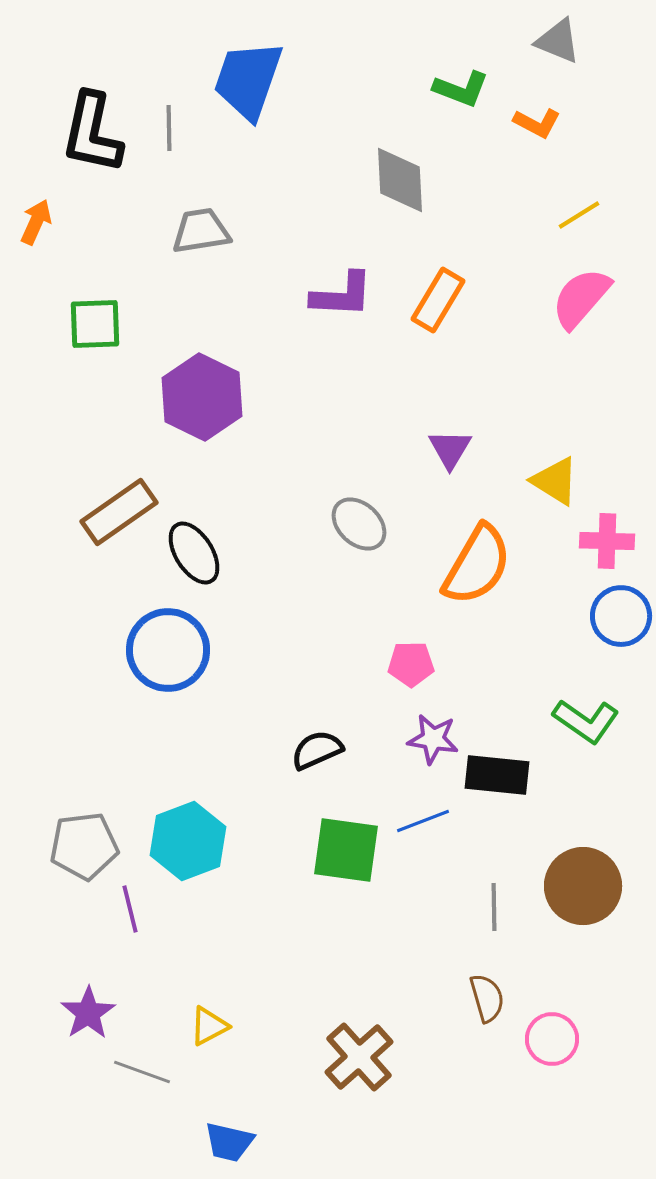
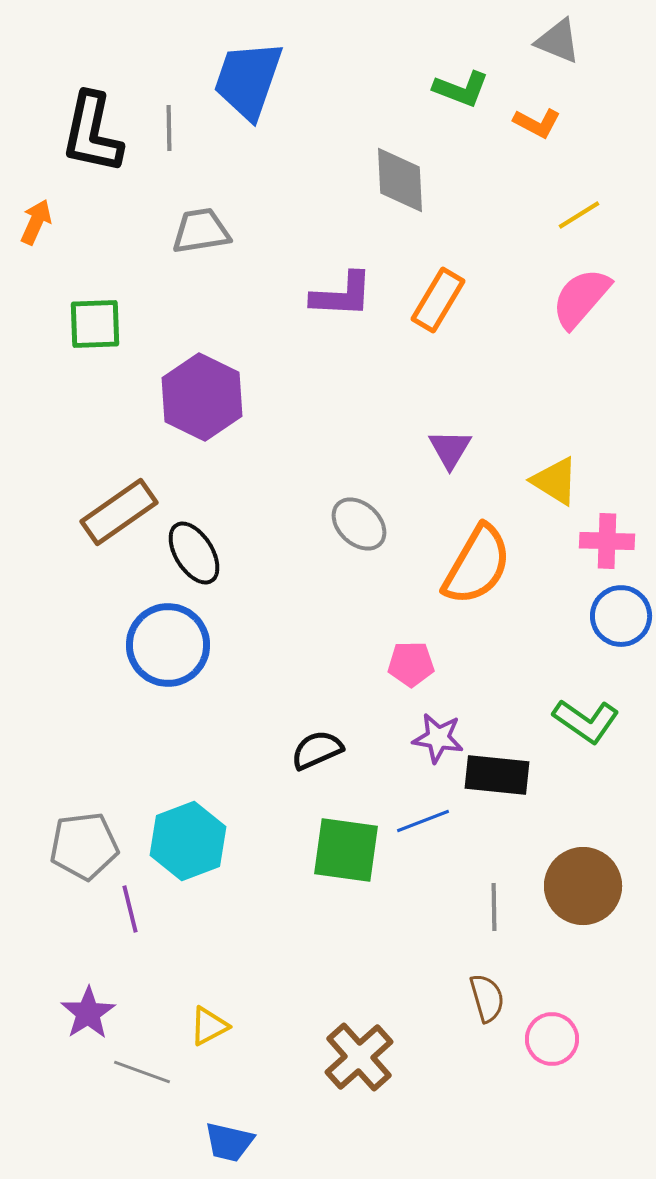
blue circle at (168, 650): moved 5 px up
purple star at (433, 739): moved 5 px right, 1 px up
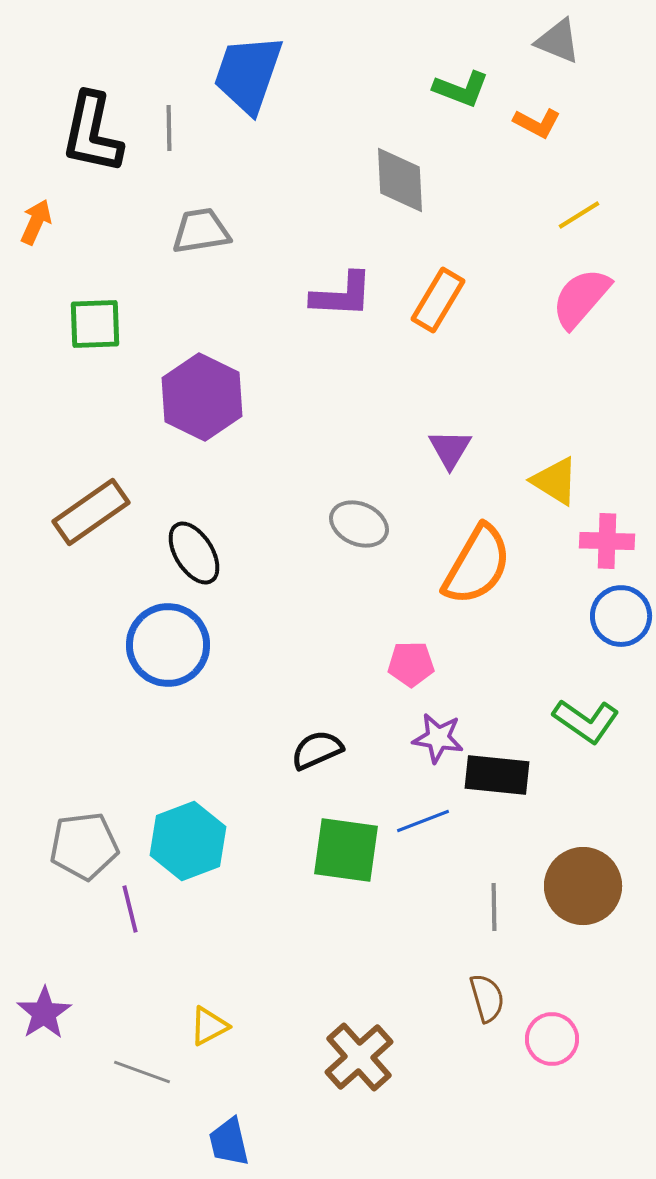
blue trapezoid at (248, 80): moved 6 px up
brown rectangle at (119, 512): moved 28 px left
gray ellipse at (359, 524): rotated 20 degrees counterclockwise
purple star at (88, 1013): moved 44 px left
blue trapezoid at (229, 1142): rotated 64 degrees clockwise
